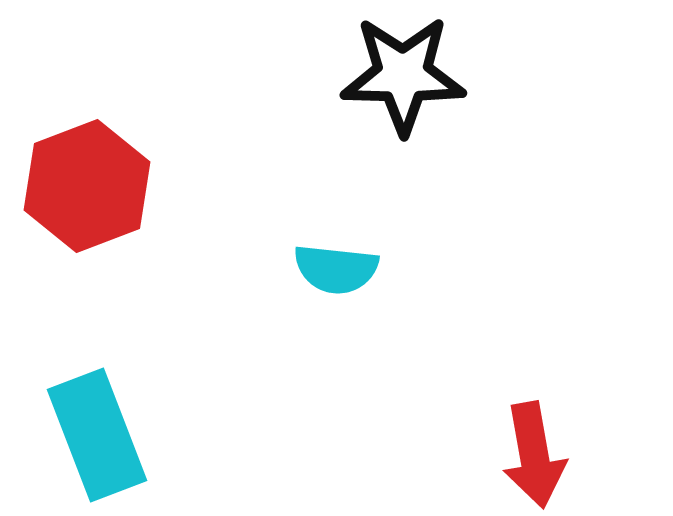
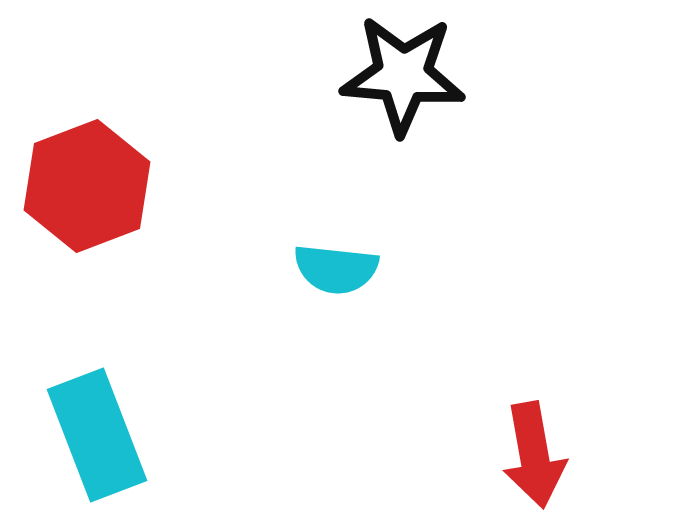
black star: rotated 4 degrees clockwise
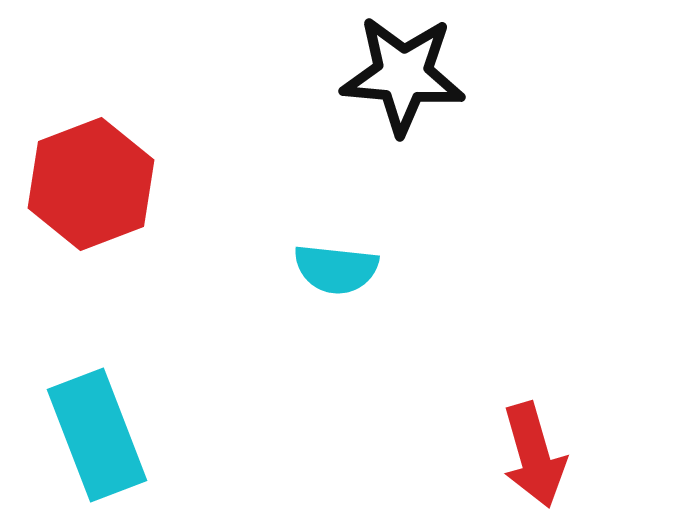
red hexagon: moved 4 px right, 2 px up
red arrow: rotated 6 degrees counterclockwise
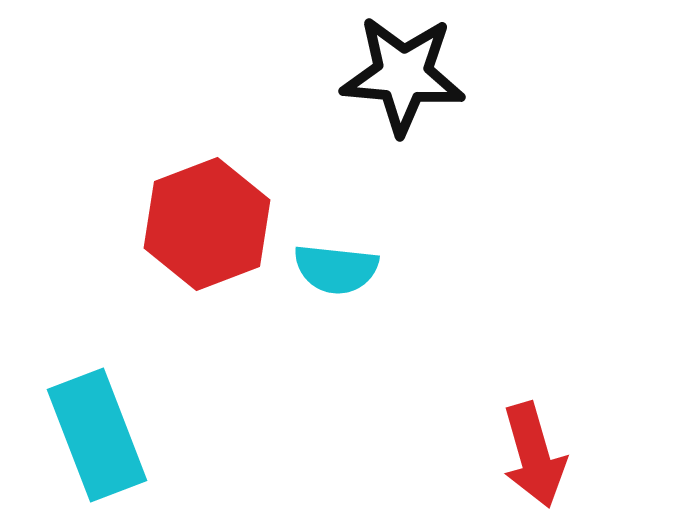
red hexagon: moved 116 px right, 40 px down
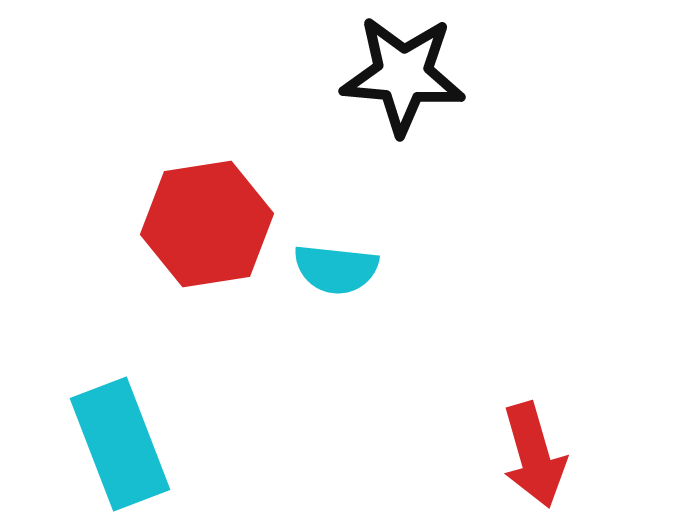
red hexagon: rotated 12 degrees clockwise
cyan rectangle: moved 23 px right, 9 px down
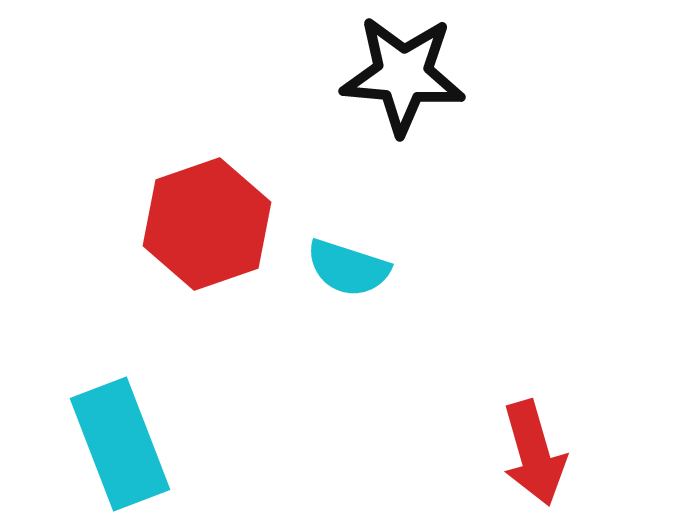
red hexagon: rotated 10 degrees counterclockwise
cyan semicircle: moved 12 px right, 1 px up; rotated 12 degrees clockwise
red arrow: moved 2 px up
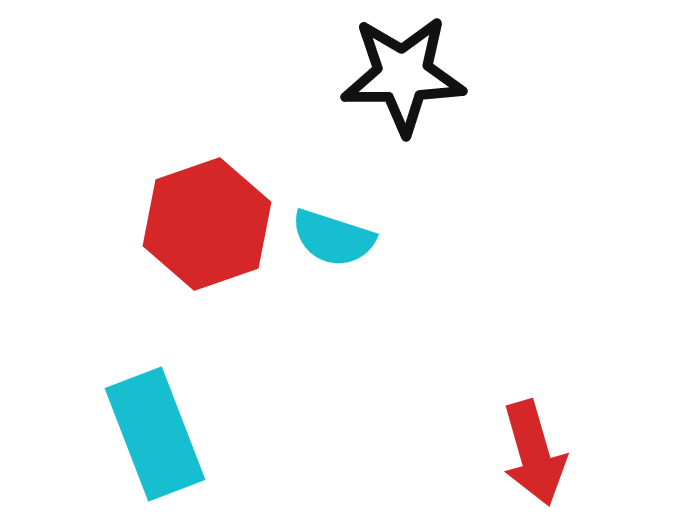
black star: rotated 6 degrees counterclockwise
cyan semicircle: moved 15 px left, 30 px up
cyan rectangle: moved 35 px right, 10 px up
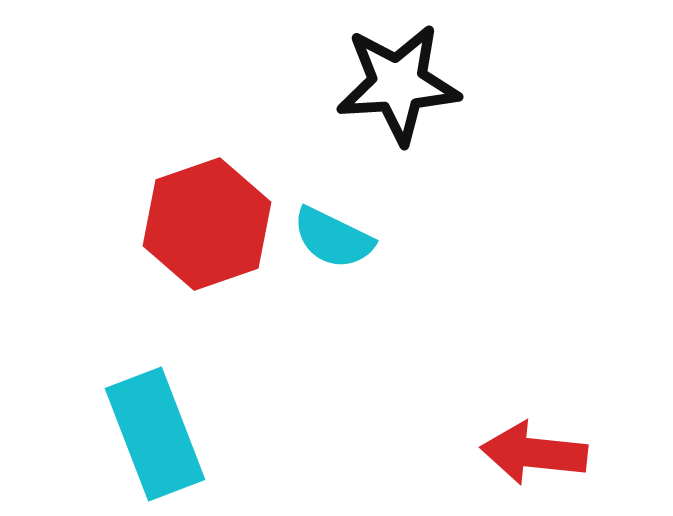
black star: moved 5 px left, 9 px down; rotated 3 degrees counterclockwise
cyan semicircle: rotated 8 degrees clockwise
red arrow: rotated 112 degrees clockwise
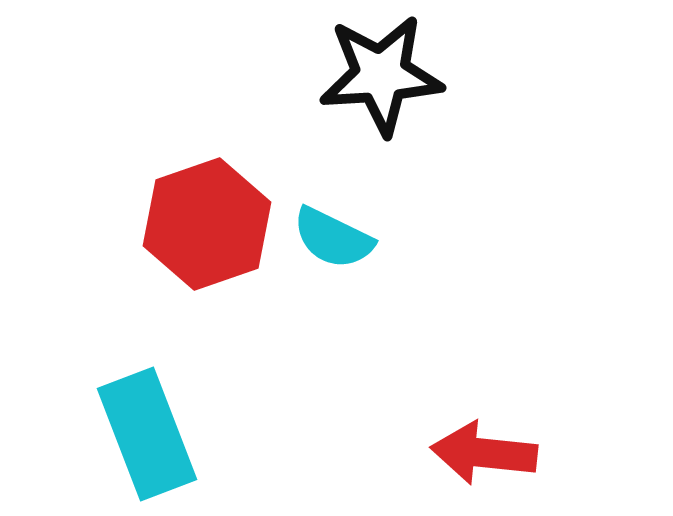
black star: moved 17 px left, 9 px up
cyan rectangle: moved 8 px left
red arrow: moved 50 px left
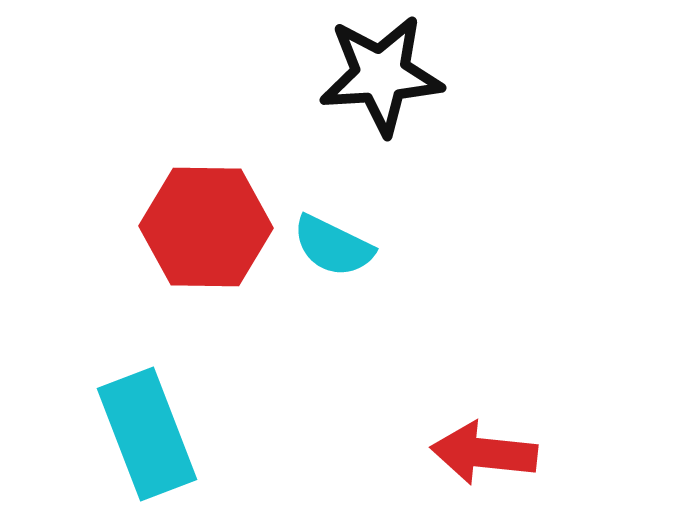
red hexagon: moved 1 px left, 3 px down; rotated 20 degrees clockwise
cyan semicircle: moved 8 px down
